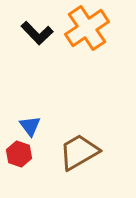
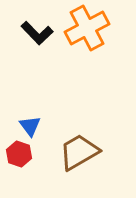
orange cross: rotated 6 degrees clockwise
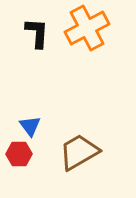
black L-shape: rotated 132 degrees counterclockwise
red hexagon: rotated 20 degrees counterclockwise
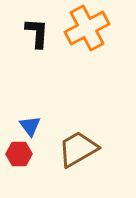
brown trapezoid: moved 1 px left, 3 px up
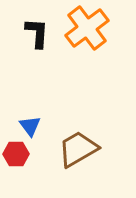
orange cross: rotated 9 degrees counterclockwise
red hexagon: moved 3 px left
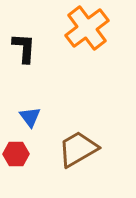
black L-shape: moved 13 px left, 15 px down
blue triangle: moved 9 px up
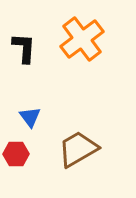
orange cross: moved 5 px left, 11 px down
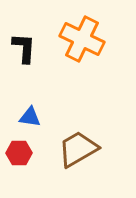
orange cross: rotated 27 degrees counterclockwise
blue triangle: rotated 45 degrees counterclockwise
red hexagon: moved 3 px right, 1 px up
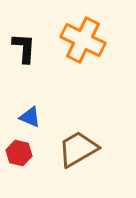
orange cross: moved 1 px right, 1 px down
blue triangle: rotated 15 degrees clockwise
red hexagon: rotated 15 degrees clockwise
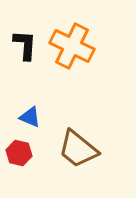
orange cross: moved 11 px left, 6 px down
black L-shape: moved 1 px right, 3 px up
brown trapezoid: rotated 111 degrees counterclockwise
